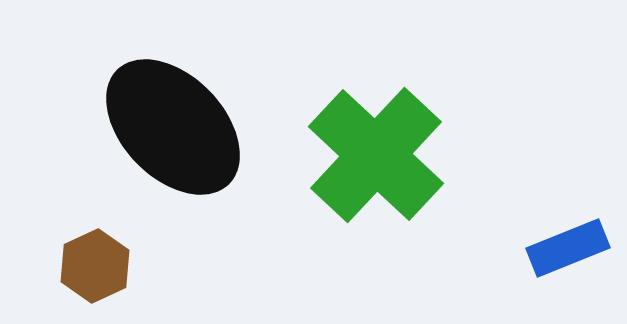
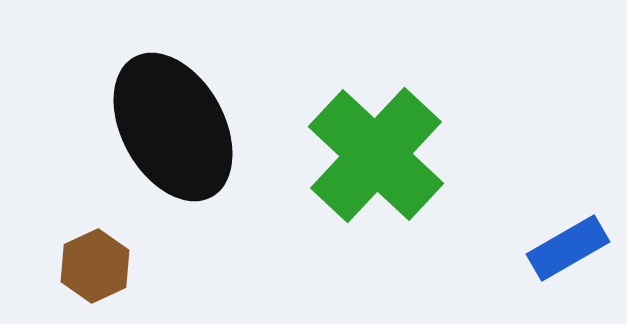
black ellipse: rotated 15 degrees clockwise
blue rectangle: rotated 8 degrees counterclockwise
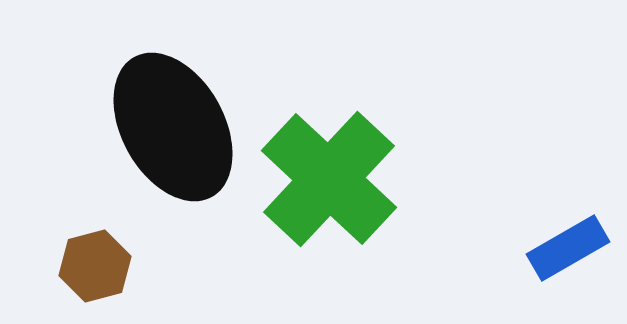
green cross: moved 47 px left, 24 px down
brown hexagon: rotated 10 degrees clockwise
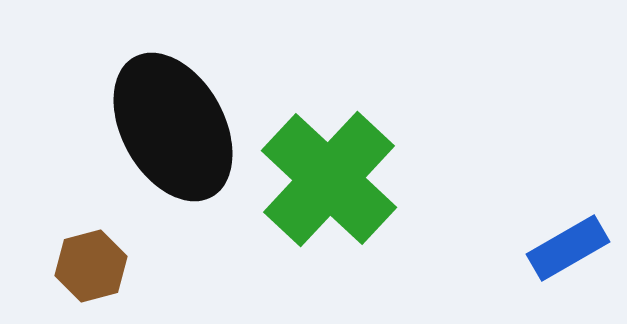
brown hexagon: moved 4 px left
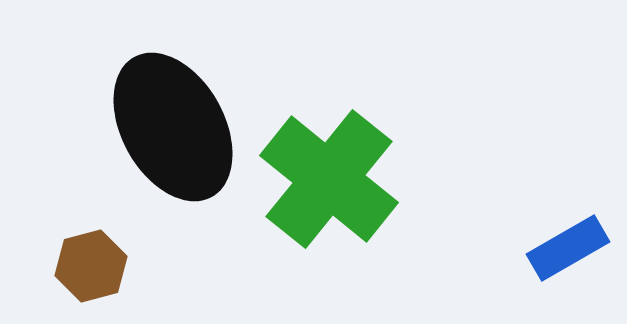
green cross: rotated 4 degrees counterclockwise
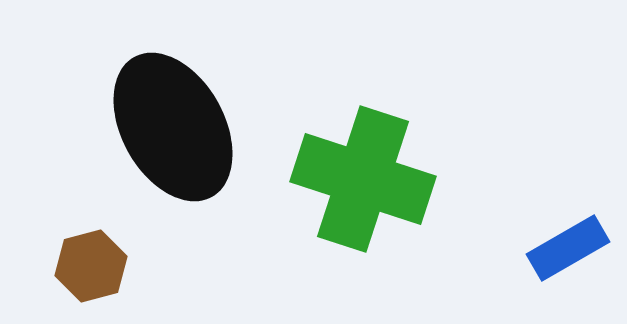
green cross: moved 34 px right; rotated 21 degrees counterclockwise
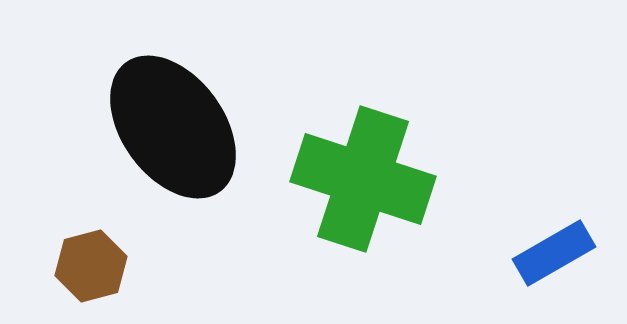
black ellipse: rotated 7 degrees counterclockwise
blue rectangle: moved 14 px left, 5 px down
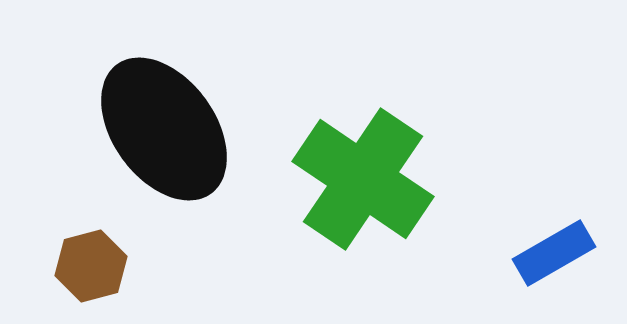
black ellipse: moved 9 px left, 2 px down
green cross: rotated 16 degrees clockwise
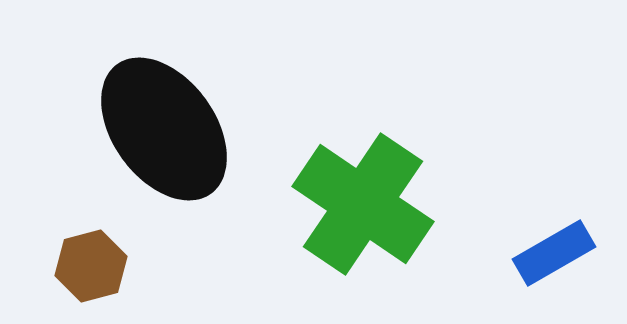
green cross: moved 25 px down
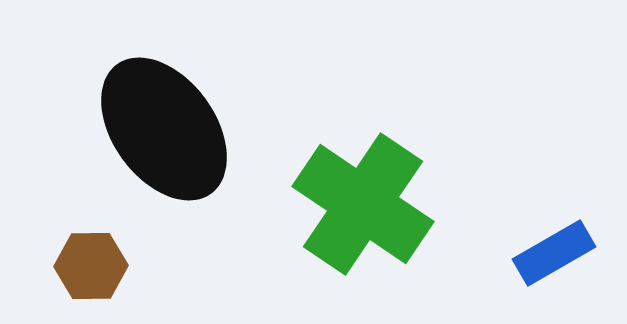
brown hexagon: rotated 14 degrees clockwise
